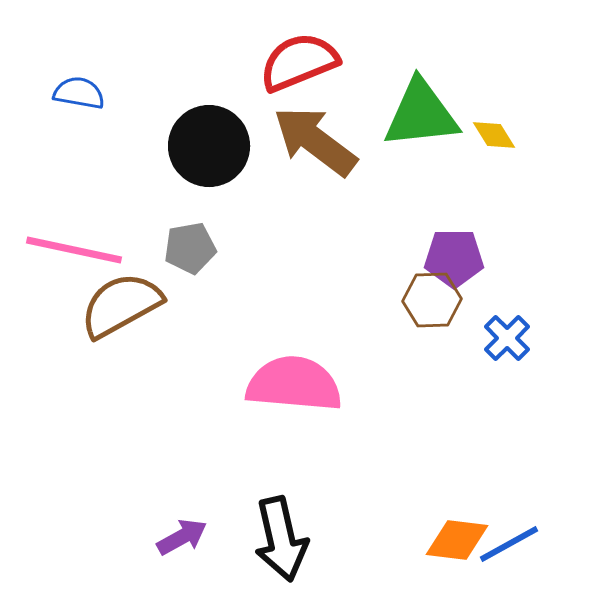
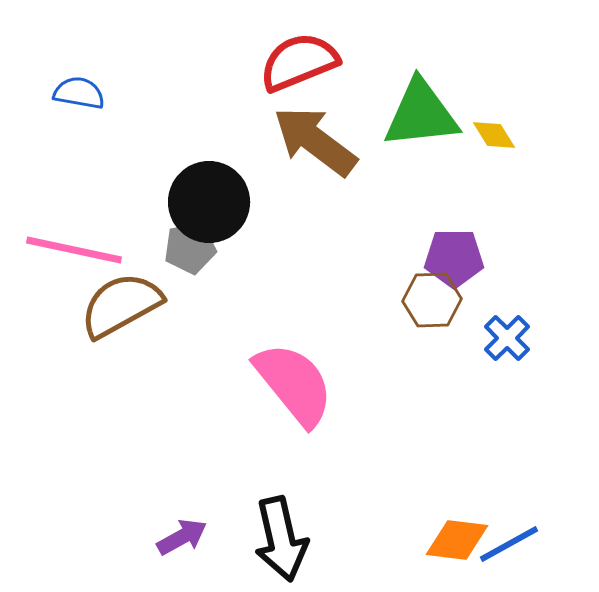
black circle: moved 56 px down
pink semicircle: rotated 46 degrees clockwise
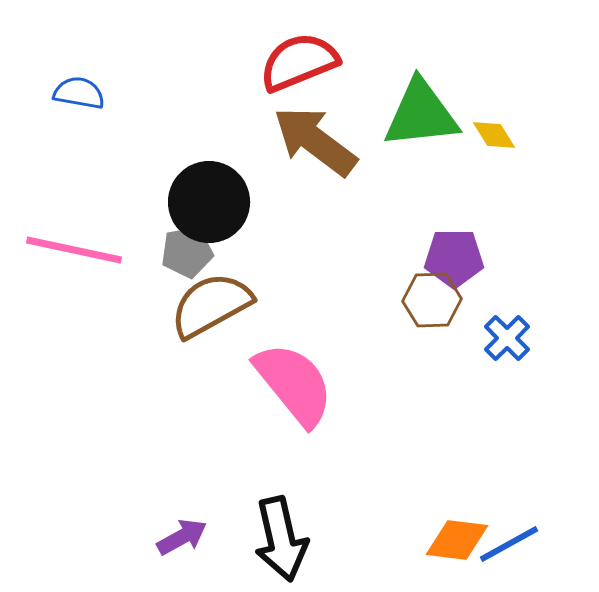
gray pentagon: moved 3 px left, 4 px down
brown semicircle: moved 90 px right
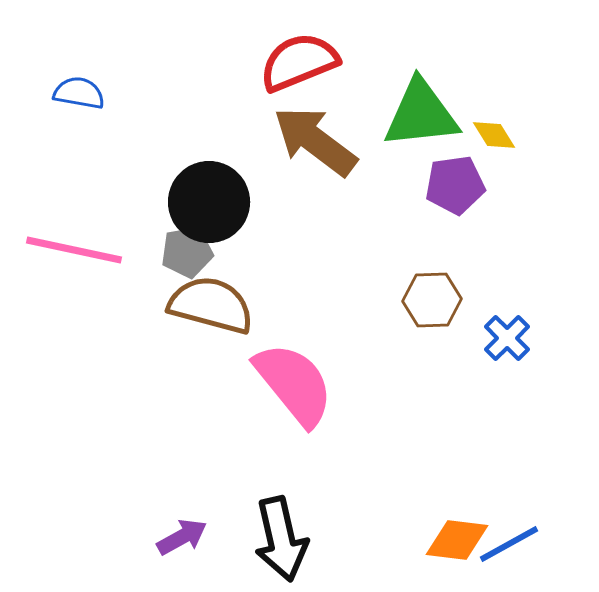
purple pentagon: moved 1 px right, 73 px up; rotated 8 degrees counterclockwise
brown semicircle: rotated 44 degrees clockwise
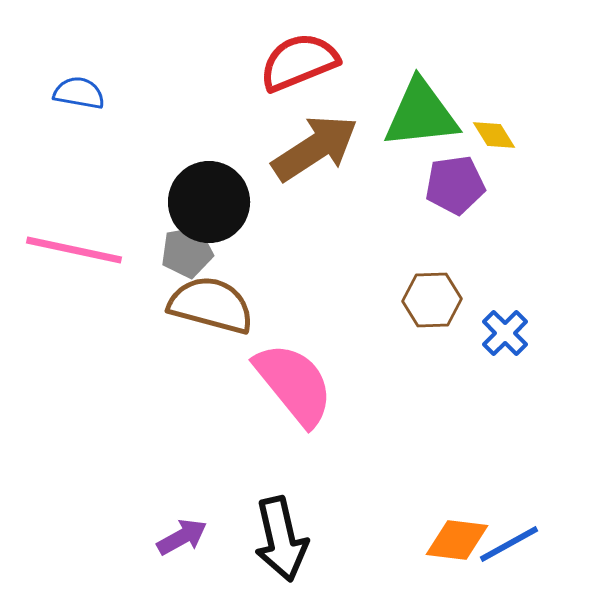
brown arrow: moved 7 px down; rotated 110 degrees clockwise
blue cross: moved 2 px left, 5 px up
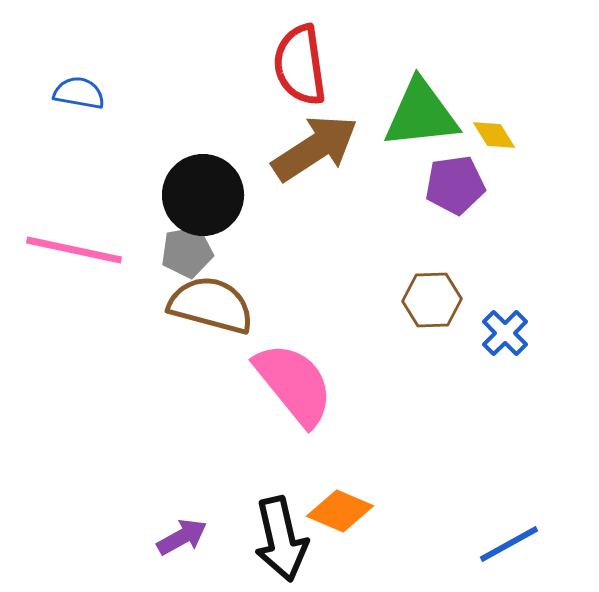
red semicircle: moved 1 px right, 3 px down; rotated 76 degrees counterclockwise
black circle: moved 6 px left, 7 px up
orange diamond: moved 117 px left, 29 px up; rotated 16 degrees clockwise
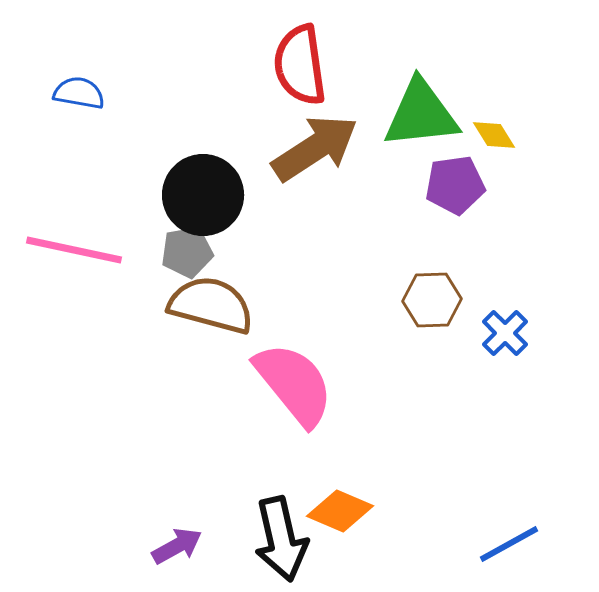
purple arrow: moved 5 px left, 9 px down
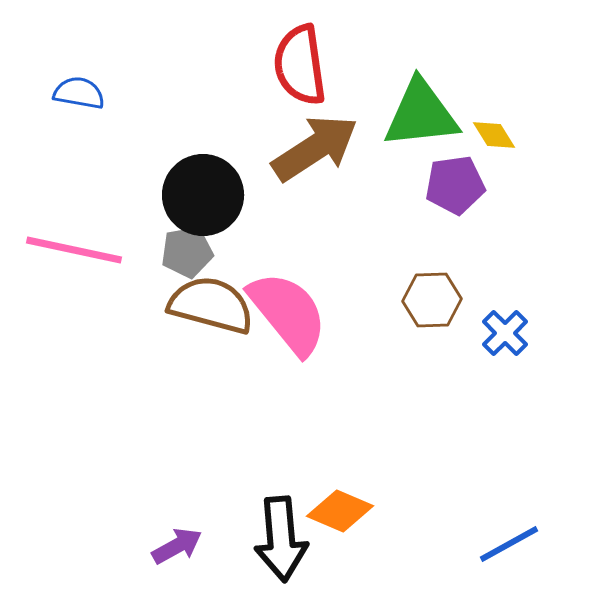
pink semicircle: moved 6 px left, 71 px up
black arrow: rotated 8 degrees clockwise
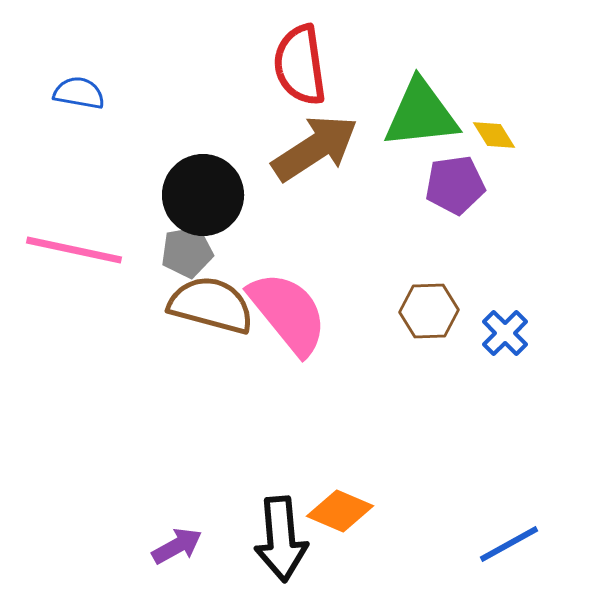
brown hexagon: moved 3 px left, 11 px down
